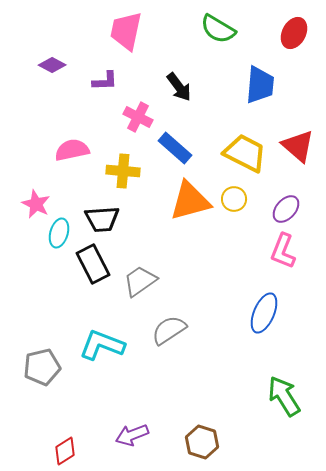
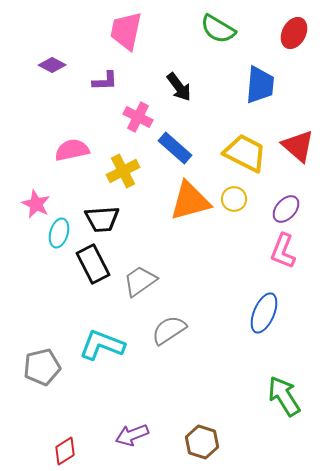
yellow cross: rotated 32 degrees counterclockwise
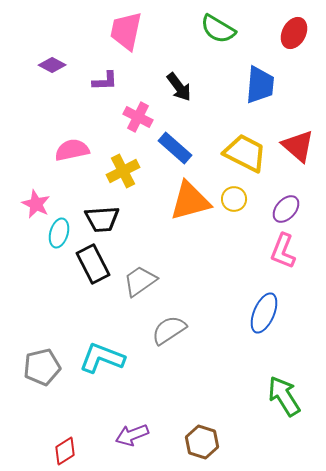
cyan L-shape: moved 13 px down
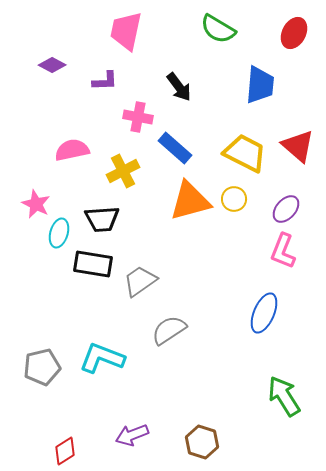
pink cross: rotated 16 degrees counterclockwise
black rectangle: rotated 54 degrees counterclockwise
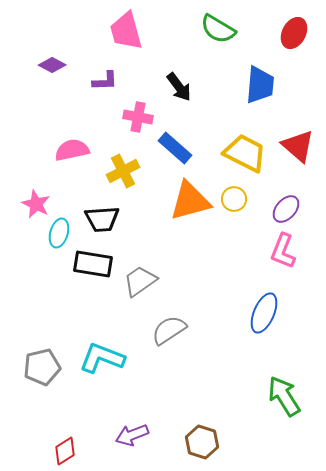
pink trapezoid: rotated 27 degrees counterclockwise
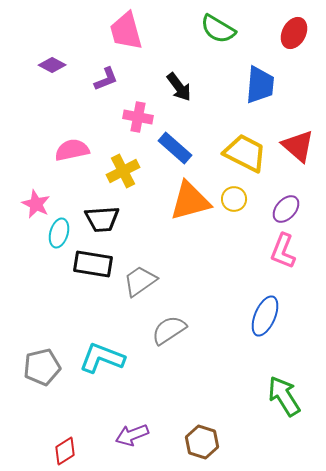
purple L-shape: moved 1 px right, 2 px up; rotated 20 degrees counterclockwise
blue ellipse: moved 1 px right, 3 px down
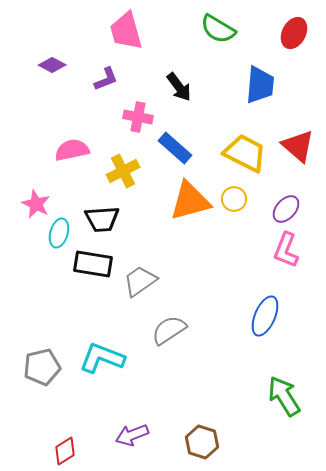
pink L-shape: moved 3 px right, 1 px up
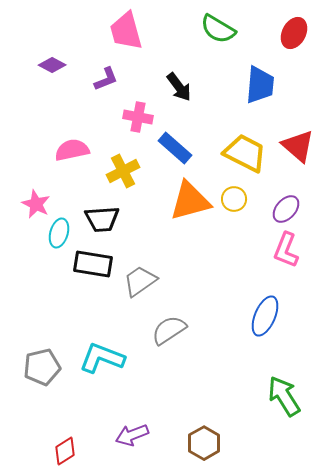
brown hexagon: moved 2 px right, 1 px down; rotated 12 degrees clockwise
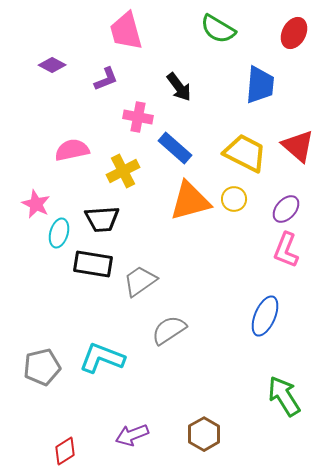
brown hexagon: moved 9 px up
